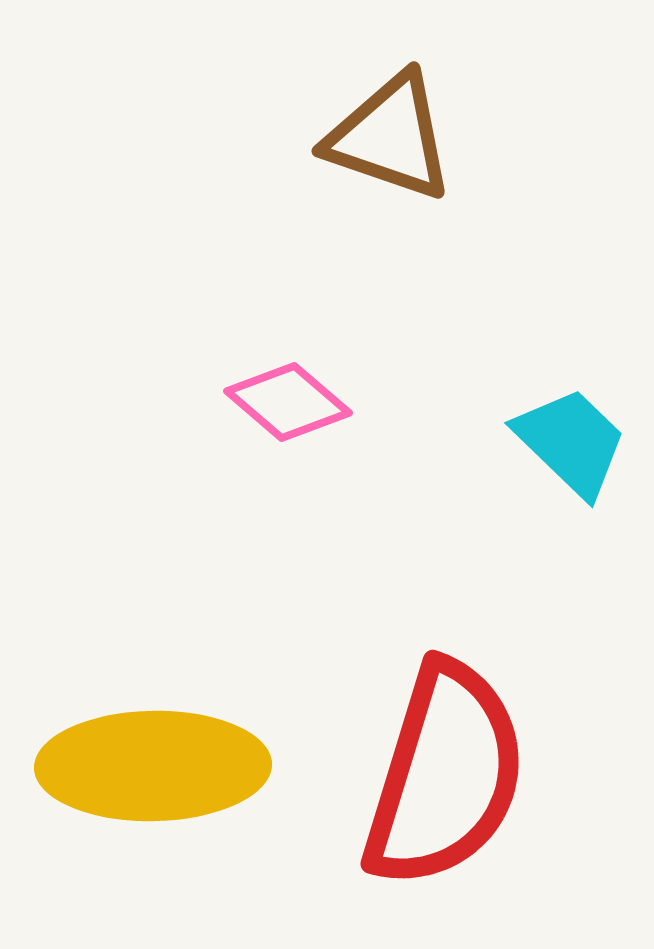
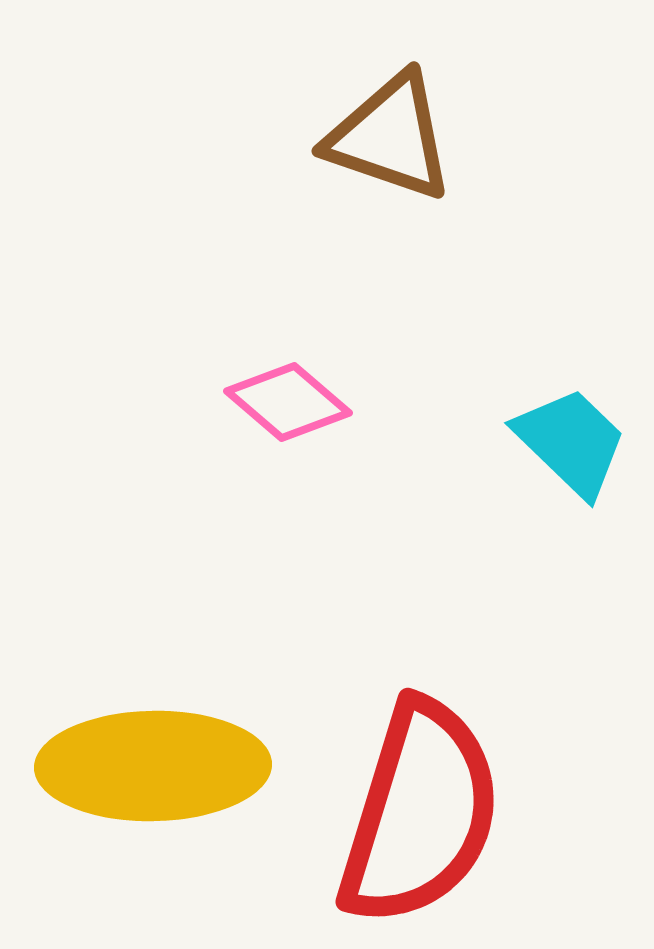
red semicircle: moved 25 px left, 38 px down
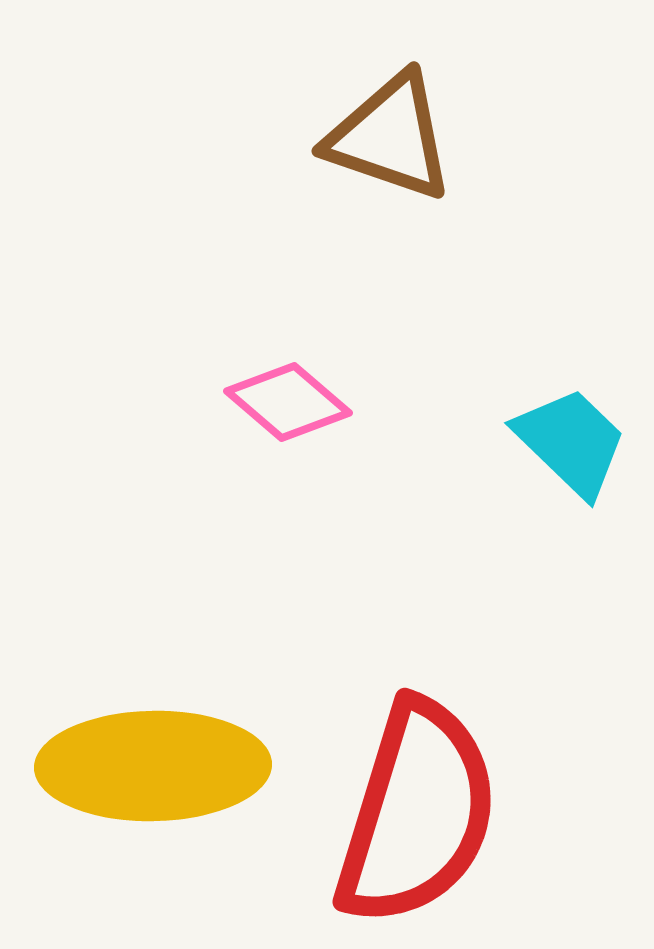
red semicircle: moved 3 px left
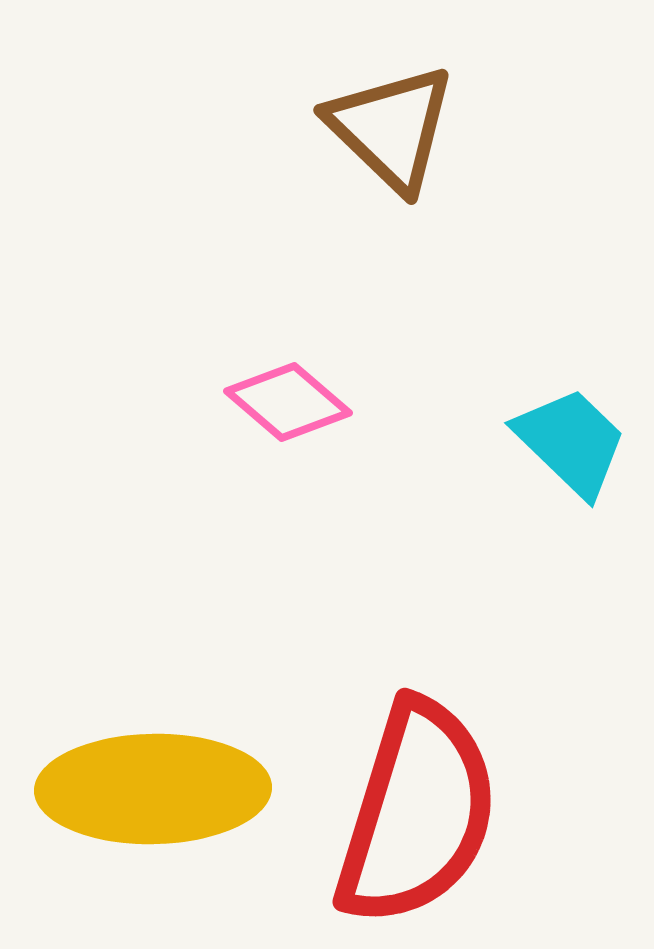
brown triangle: moved 1 px right, 9 px up; rotated 25 degrees clockwise
yellow ellipse: moved 23 px down
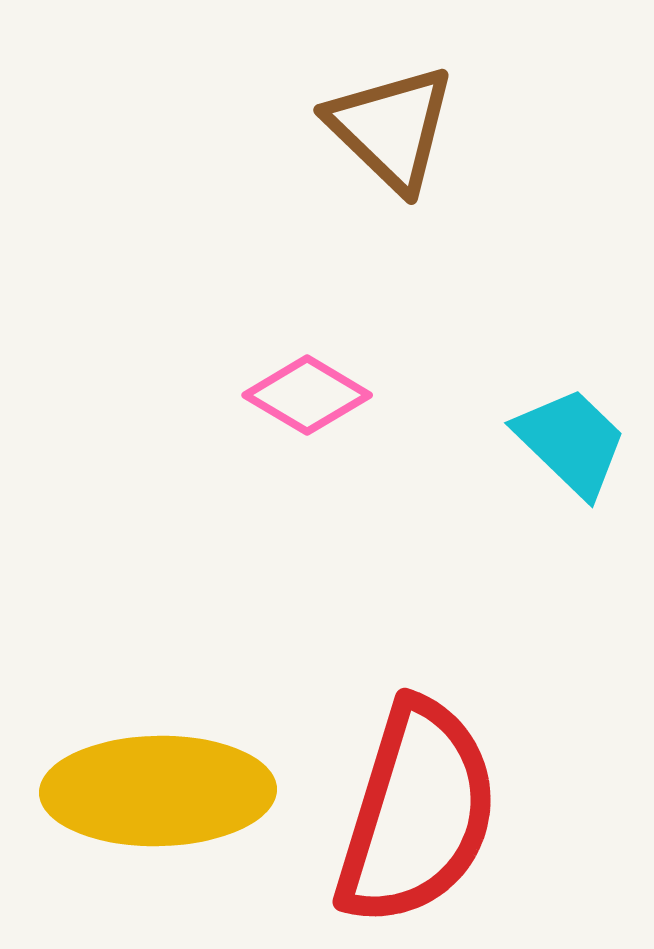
pink diamond: moved 19 px right, 7 px up; rotated 10 degrees counterclockwise
yellow ellipse: moved 5 px right, 2 px down
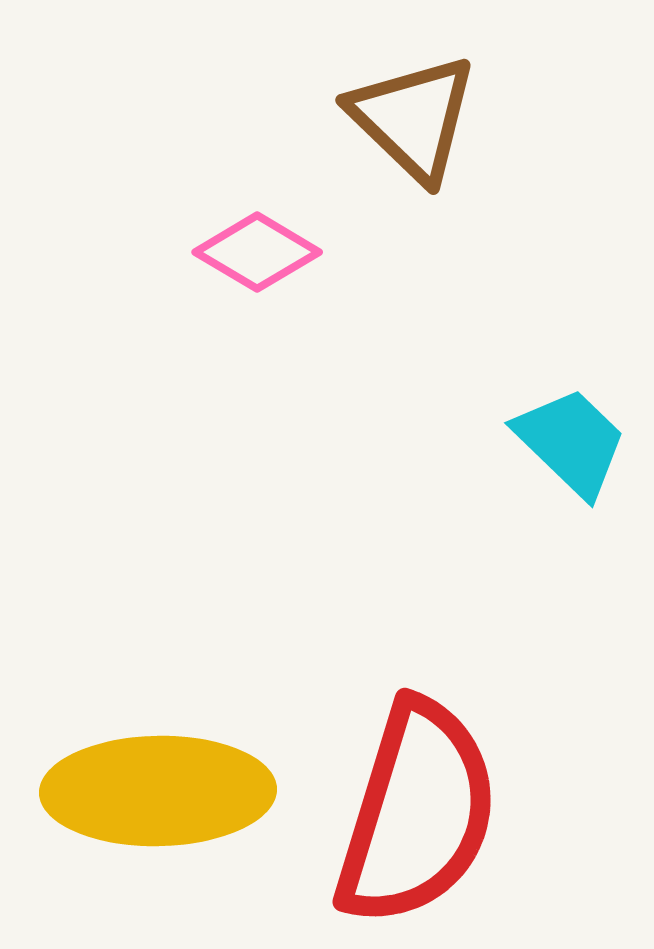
brown triangle: moved 22 px right, 10 px up
pink diamond: moved 50 px left, 143 px up
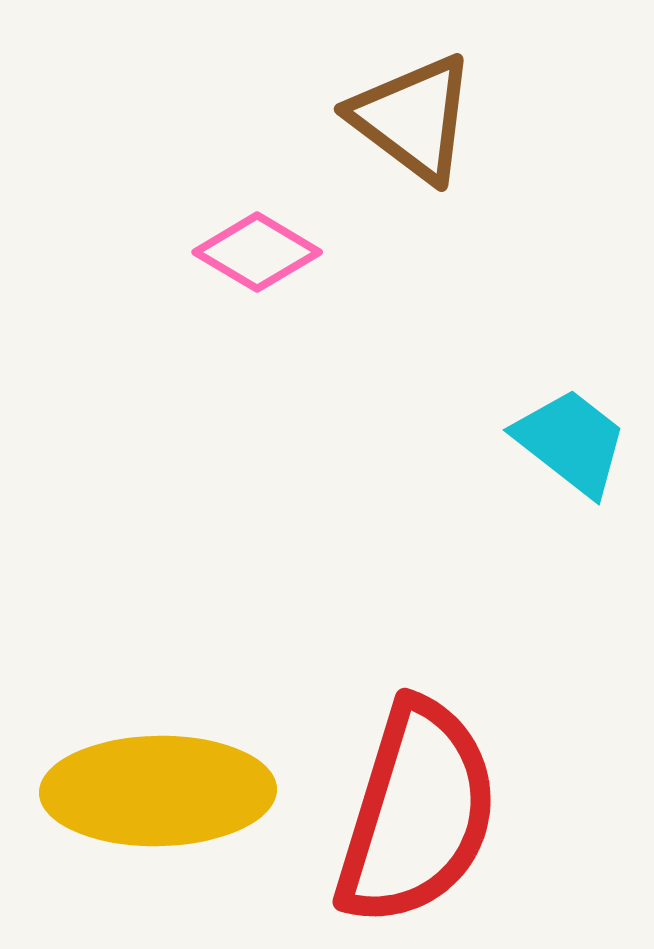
brown triangle: rotated 7 degrees counterclockwise
cyan trapezoid: rotated 6 degrees counterclockwise
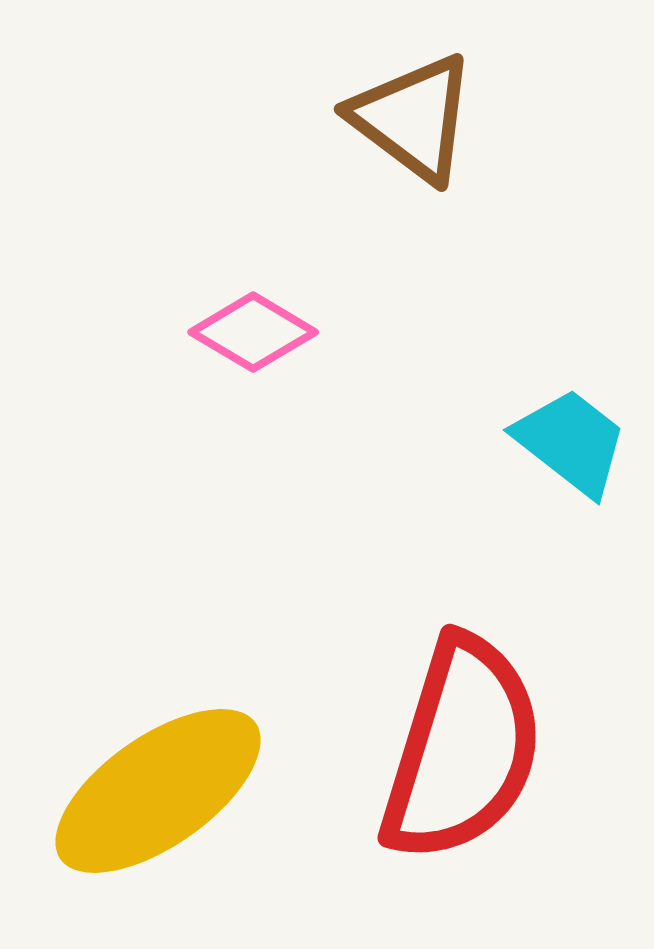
pink diamond: moved 4 px left, 80 px down
yellow ellipse: rotated 34 degrees counterclockwise
red semicircle: moved 45 px right, 64 px up
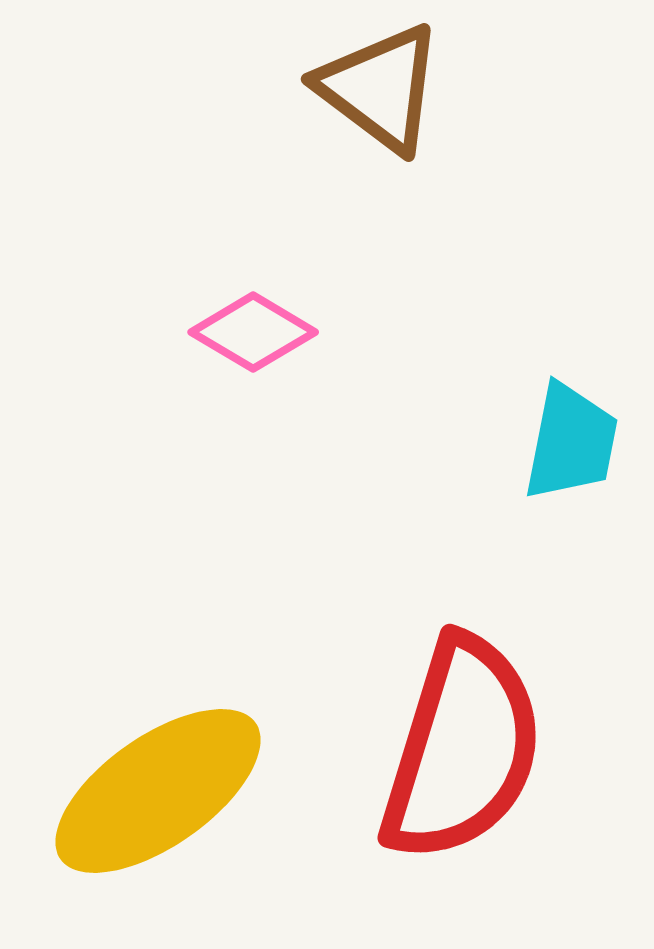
brown triangle: moved 33 px left, 30 px up
cyan trapezoid: rotated 63 degrees clockwise
